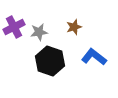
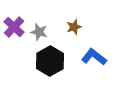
purple cross: rotated 20 degrees counterclockwise
gray star: rotated 24 degrees clockwise
black hexagon: rotated 12 degrees clockwise
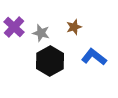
gray star: moved 2 px right, 1 px down
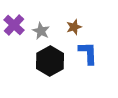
purple cross: moved 2 px up
gray star: moved 2 px up; rotated 12 degrees clockwise
blue L-shape: moved 6 px left, 4 px up; rotated 50 degrees clockwise
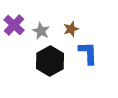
brown star: moved 3 px left, 2 px down
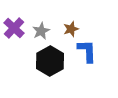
purple cross: moved 3 px down
gray star: rotated 18 degrees clockwise
blue L-shape: moved 1 px left, 2 px up
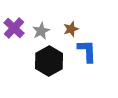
black hexagon: moved 1 px left
